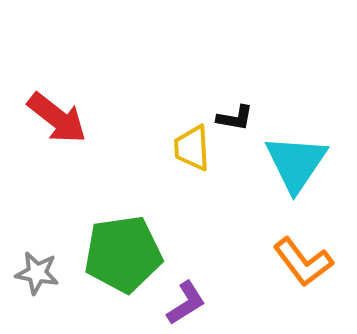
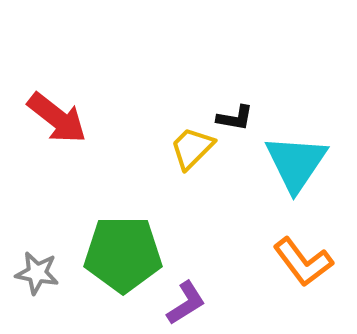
yellow trapezoid: rotated 48 degrees clockwise
green pentagon: rotated 8 degrees clockwise
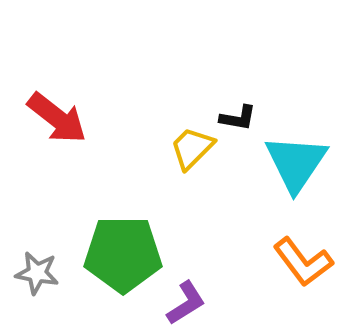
black L-shape: moved 3 px right
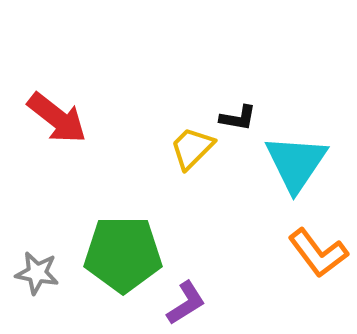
orange L-shape: moved 15 px right, 9 px up
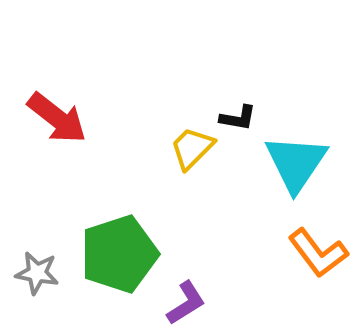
green pentagon: moved 4 px left; rotated 18 degrees counterclockwise
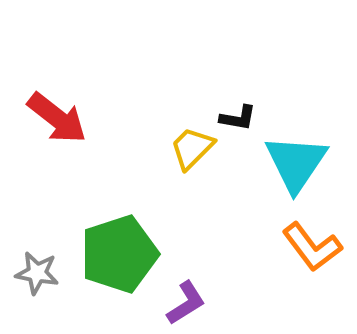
orange L-shape: moved 6 px left, 6 px up
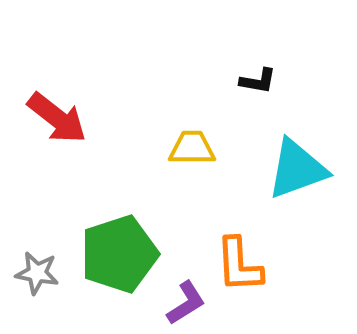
black L-shape: moved 20 px right, 37 px up
yellow trapezoid: rotated 45 degrees clockwise
cyan triangle: moved 1 px right, 6 px down; rotated 36 degrees clockwise
orange L-shape: moved 73 px left, 18 px down; rotated 34 degrees clockwise
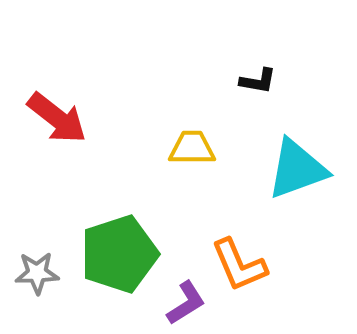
orange L-shape: rotated 20 degrees counterclockwise
gray star: rotated 12 degrees counterclockwise
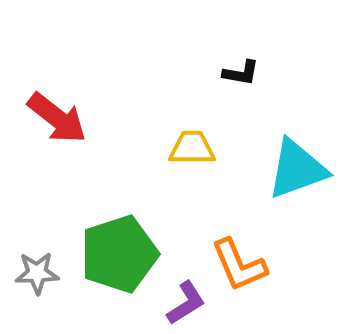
black L-shape: moved 17 px left, 8 px up
